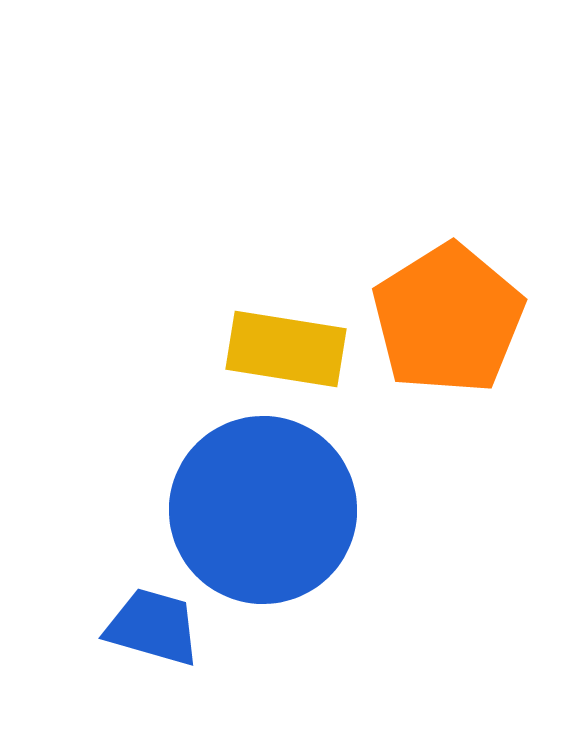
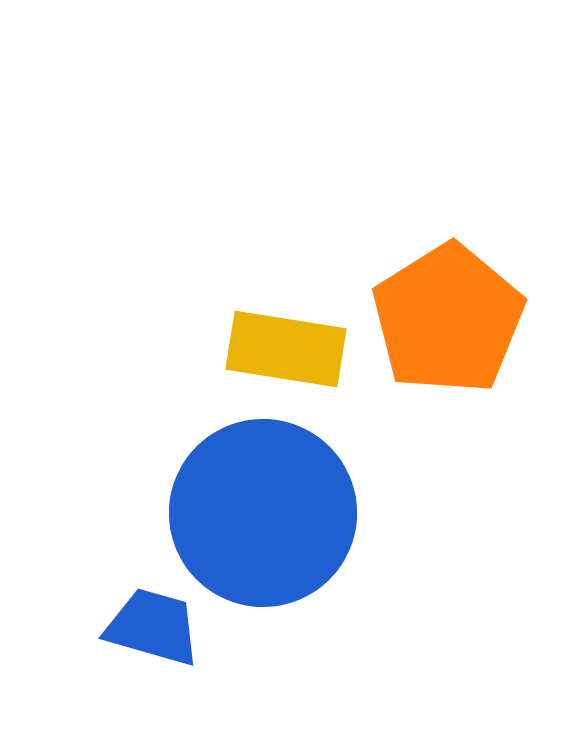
blue circle: moved 3 px down
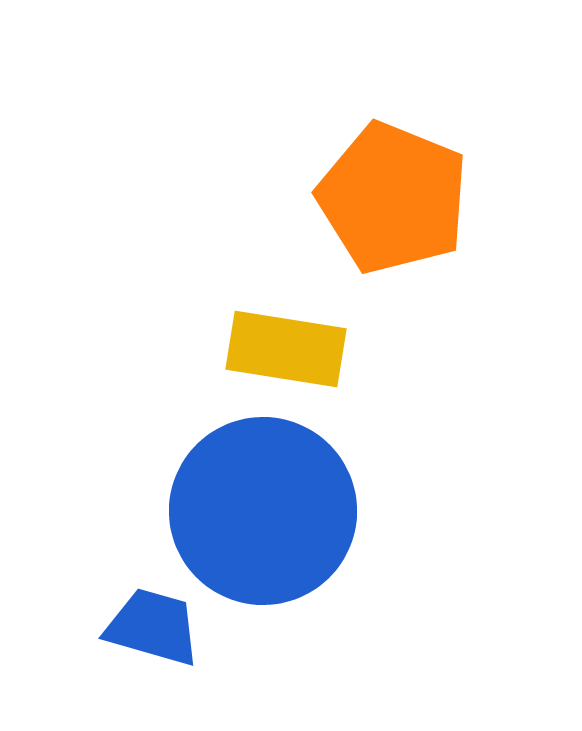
orange pentagon: moved 55 px left, 121 px up; rotated 18 degrees counterclockwise
blue circle: moved 2 px up
